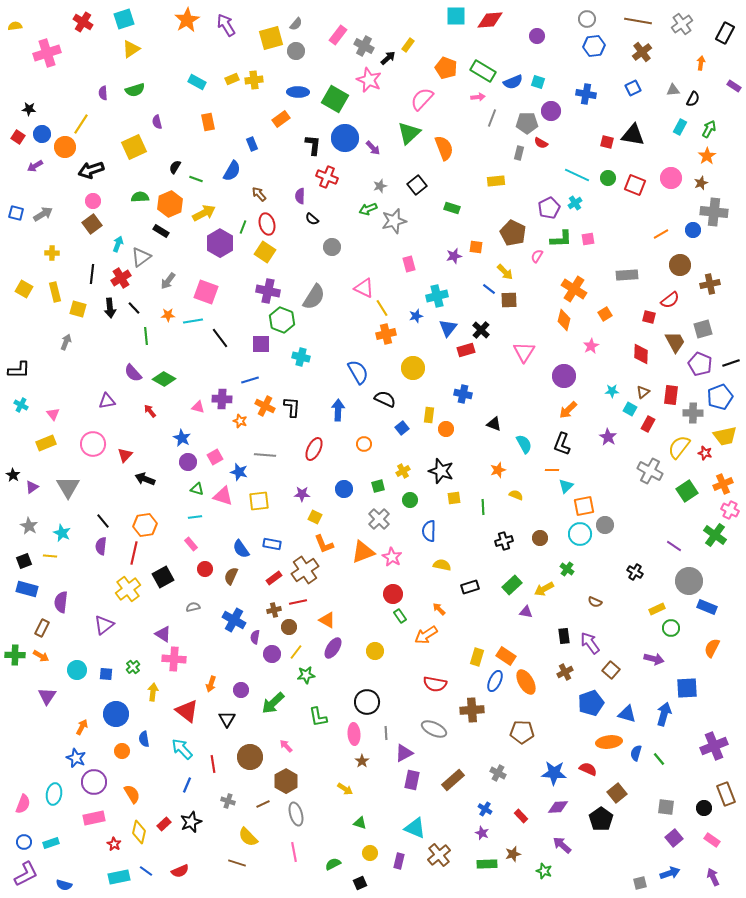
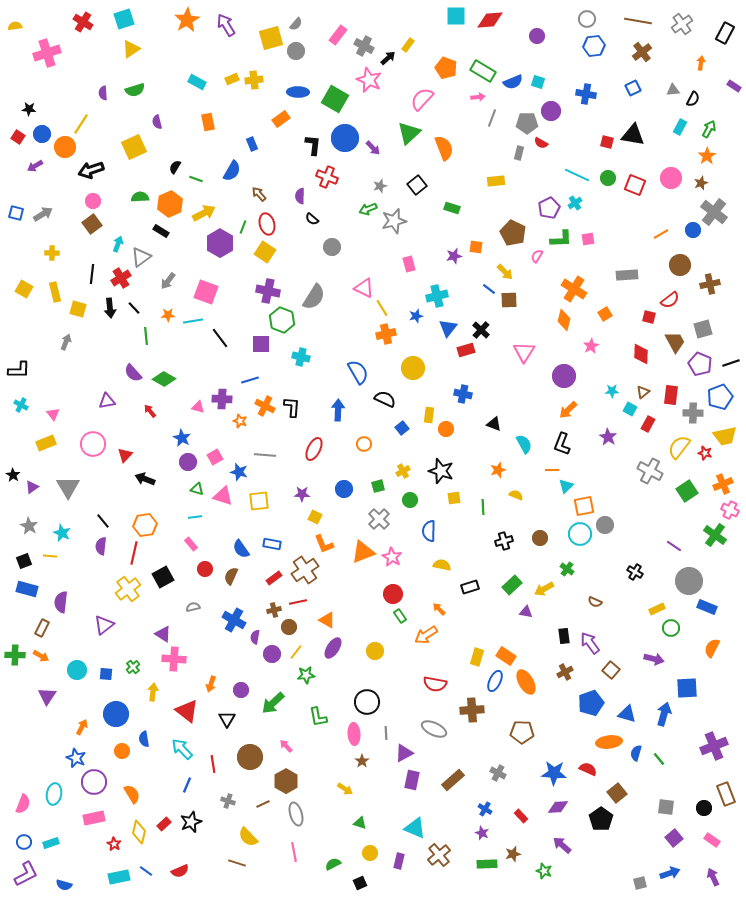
gray cross at (714, 212): rotated 32 degrees clockwise
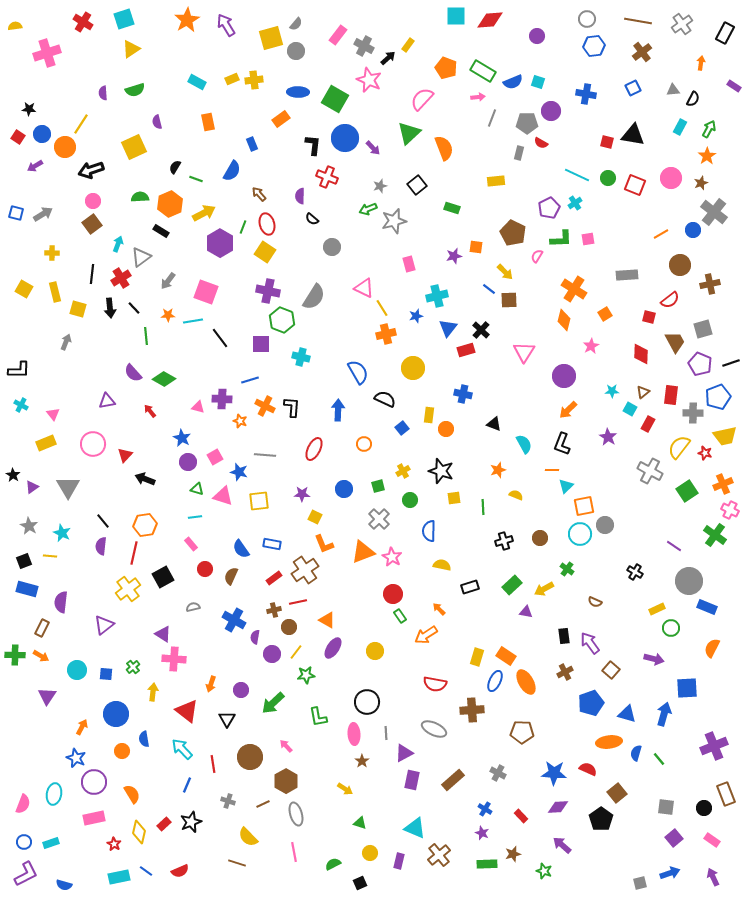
blue pentagon at (720, 397): moved 2 px left
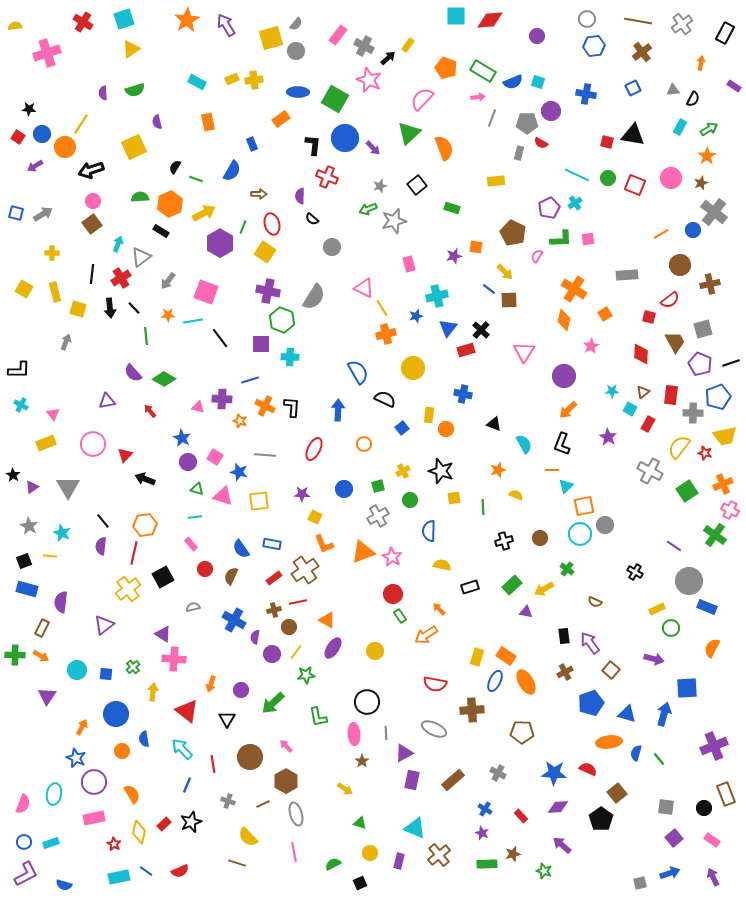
green arrow at (709, 129): rotated 30 degrees clockwise
brown arrow at (259, 194): rotated 133 degrees clockwise
red ellipse at (267, 224): moved 5 px right
cyan cross at (301, 357): moved 11 px left; rotated 12 degrees counterclockwise
pink square at (215, 457): rotated 28 degrees counterclockwise
gray cross at (379, 519): moved 1 px left, 3 px up; rotated 15 degrees clockwise
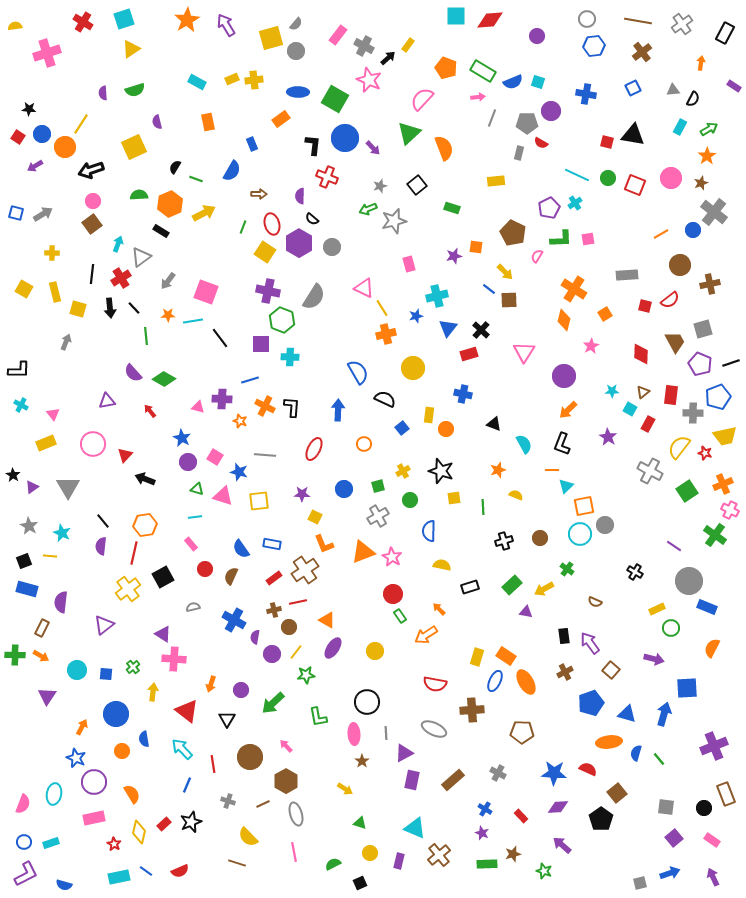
green semicircle at (140, 197): moved 1 px left, 2 px up
purple hexagon at (220, 243): moved 79 px right
red square at (649, 317): moved 4 px left, 11 px up
red rectangle at (466, 350): moved 3 px right, 4 px down
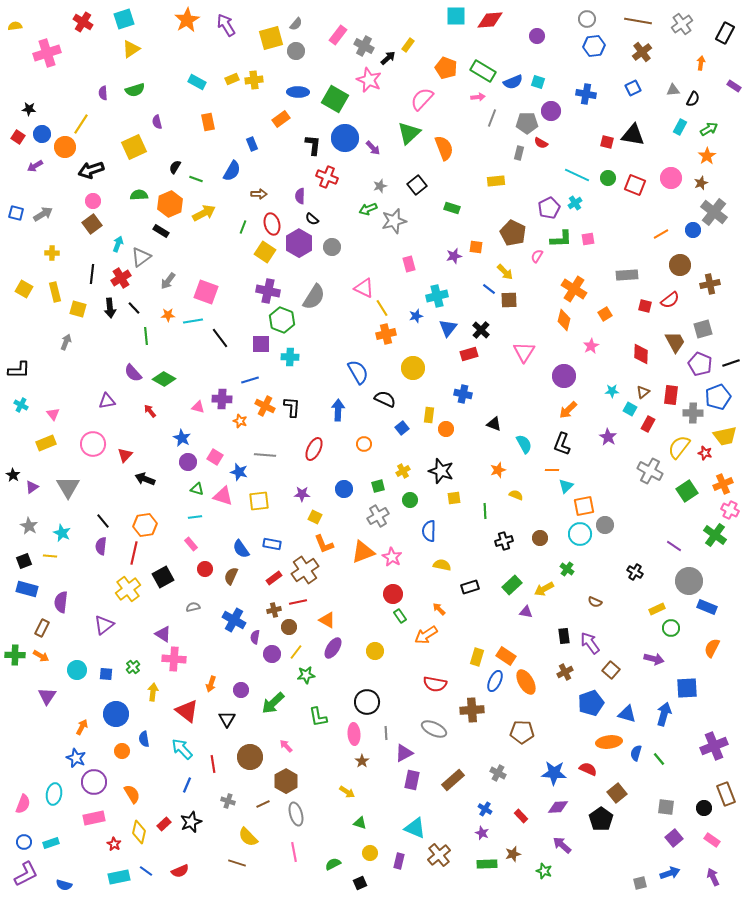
green line at (483, 507): moved 2 px right, 4 px down
yellow arrow at (345, 789): moved 2 px right, 3 px down
